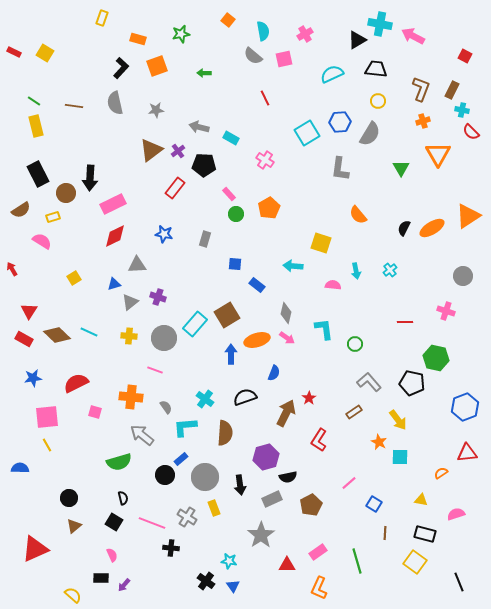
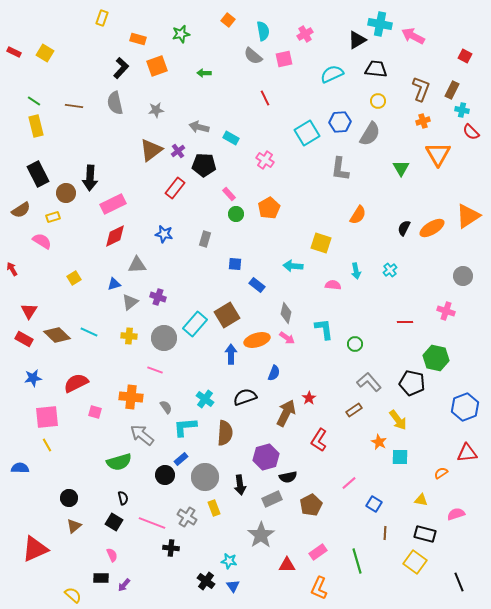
orange semicircle at (358, 215): rotated 108 degrees counterclockwise
brown rectangle at (354, 412): moved 2 px up
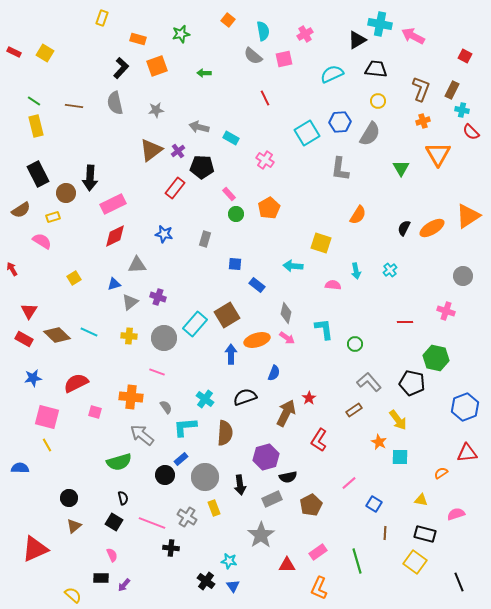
black pentagon at (204, 165): moved 2 px left, 2 px down
pink line at (155, 370): moved 2 px right, 2 px down
pink square at (47, 417): rotated 20 degrees clockwise
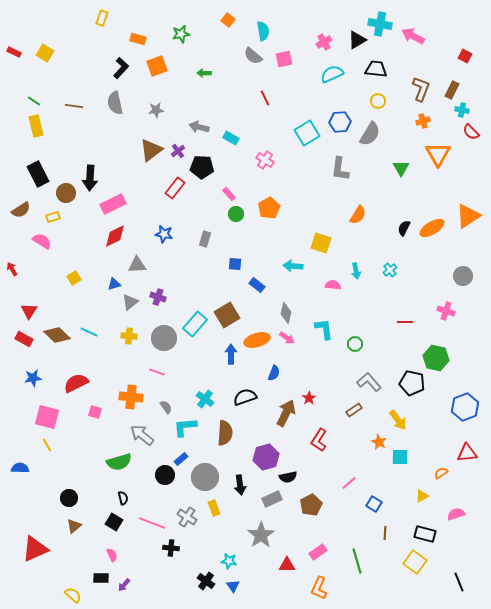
pink cross at (305, 34): moved 19 px right, 8 px down
yellow triangle at (421, 500): moved 1 px right, 4 px up; rotated 40 degrees counterclockwise
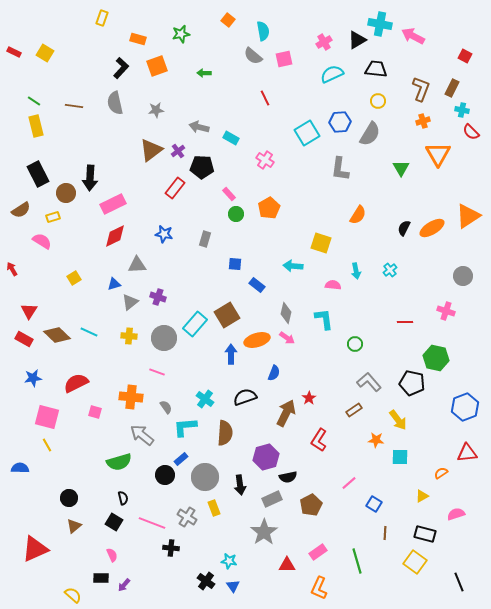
brown rectangle at (452, 90): moved 2 px up
cyan L-shape at (324, 329): moved 10 px up
orange star at (379, 442): moved 3 px left, 2 px up; rotated 21 degrees counterclockwise
gray star at (261, 535): moved 3 px right, 3 px up
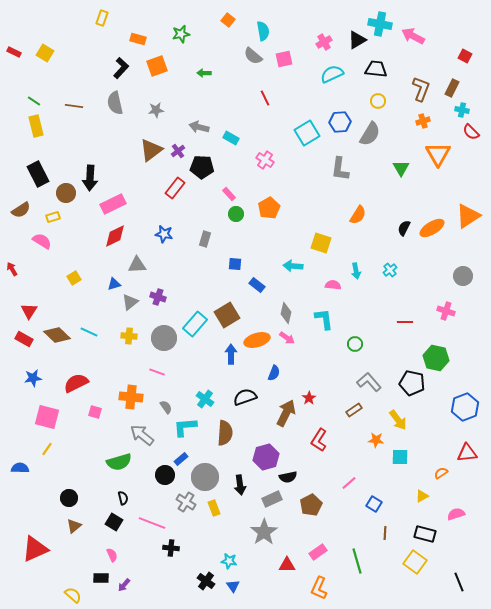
yellow line at (47, 445): moved 4 px down; rotated 64 degrees clockwise
gray cross at (187, 517): moved 1 px left, 15 px up
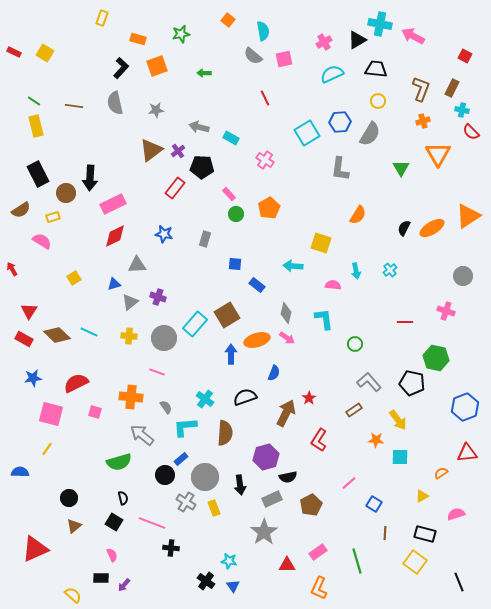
pink square at (47, 417): moved 4 px right, 3 px up
blue semicircle at (20, 468): moved 4 px down
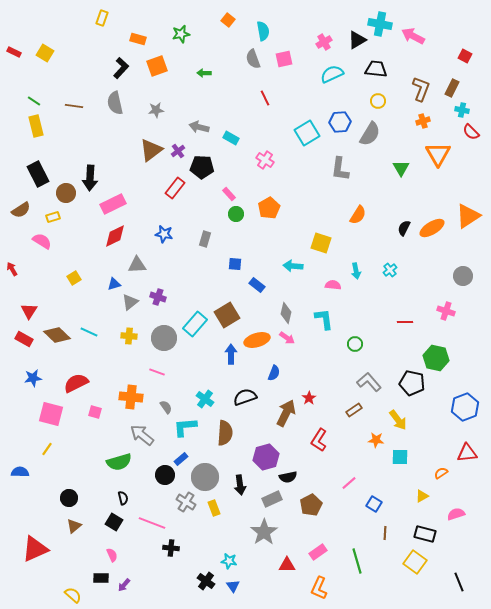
gray semicircle at (253, 56): moved 3 px down; rotated 30 degrees clockwise
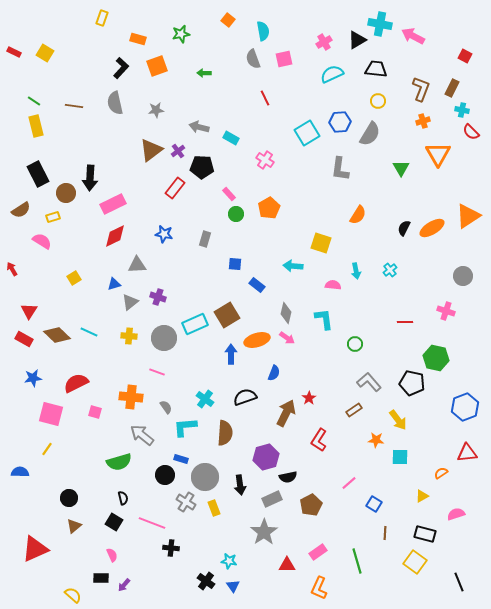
cyan rectangle at (195, 324): rotated 25 degrees clockwise
blue rectangle at (181, 459): rotated 56 degrees clockwise
